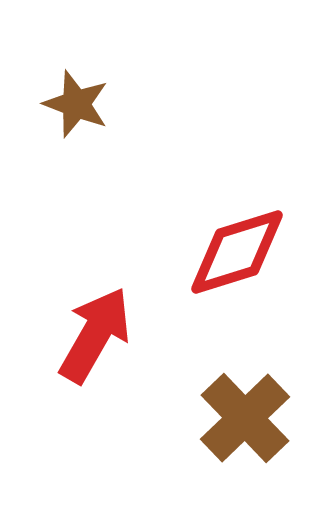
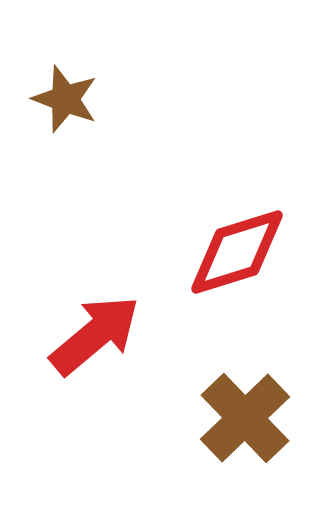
brown star: moved 11 px left, 5 px up
red arrow: rotated 20 degrees clockwise
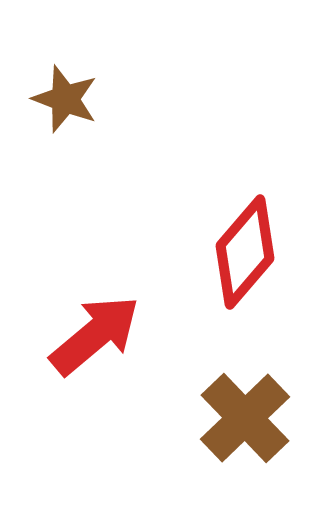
red diamond: moved 8 px right; rotated 32 degrees counterclockwise
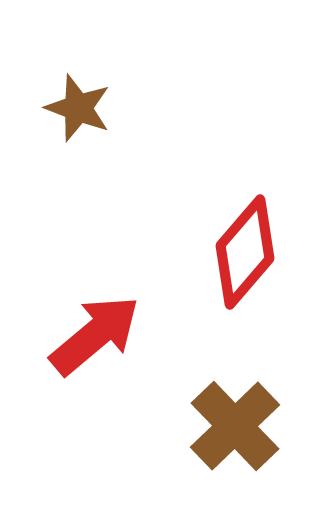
brown star: moved 13 px right, 9 px down
brown cross: moved 10 px left, 8 px down
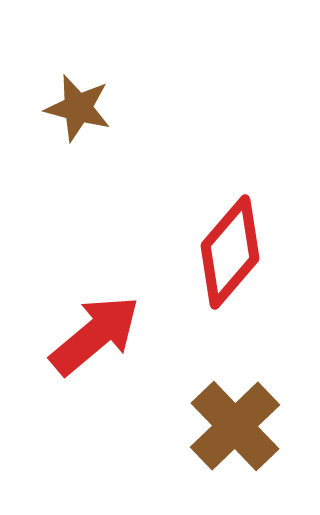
brown star: rotated 6 degrees counterclockwise
red diamond: moved 15 px left
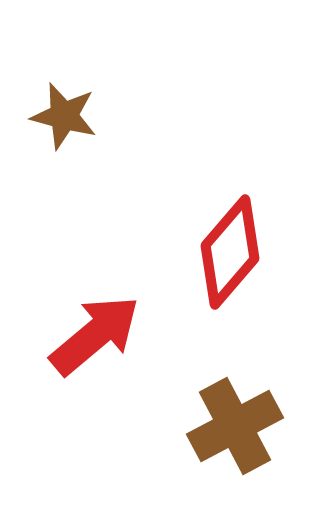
brown star: moved 14 px left, 8 px down
brown cross: rotated 16 degrees clockwise
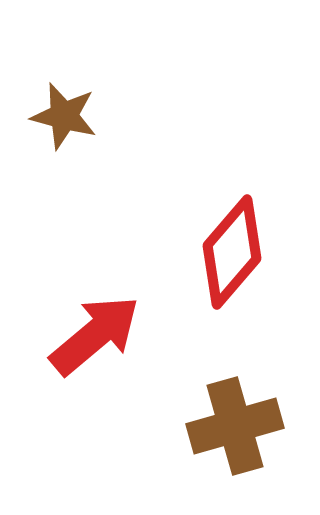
red diamond: moved 2 px right
brown cross: rotated 12 degrees clockwise
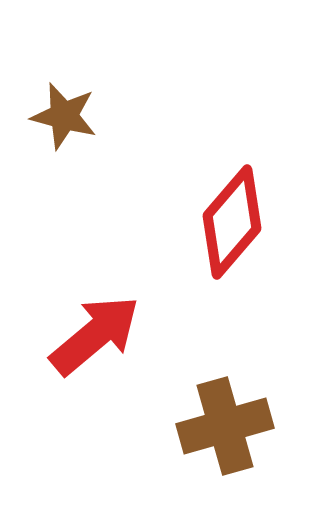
red diamond: moved 30 px up
brown cross: moved 10 px left
